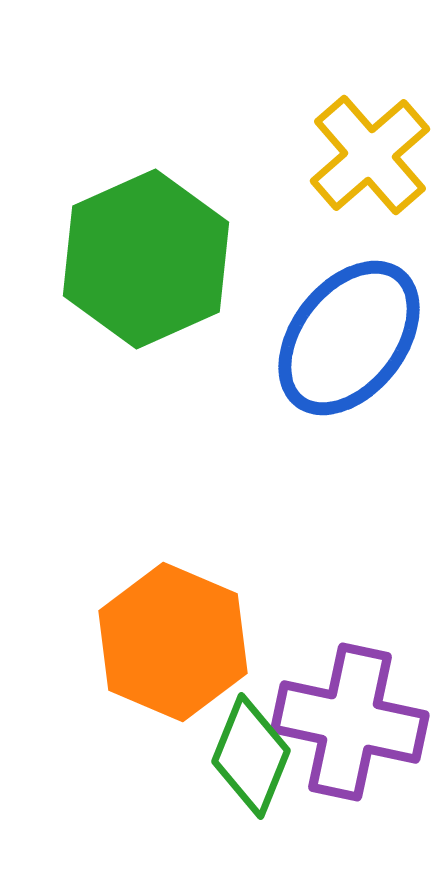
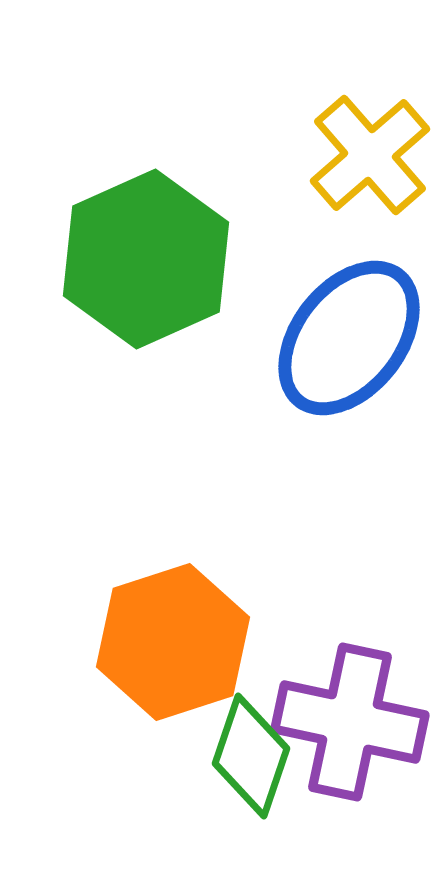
orange hexagon: rotated 19 degrees clockwise
green diamond: rotated 3 degrees counterclockwise
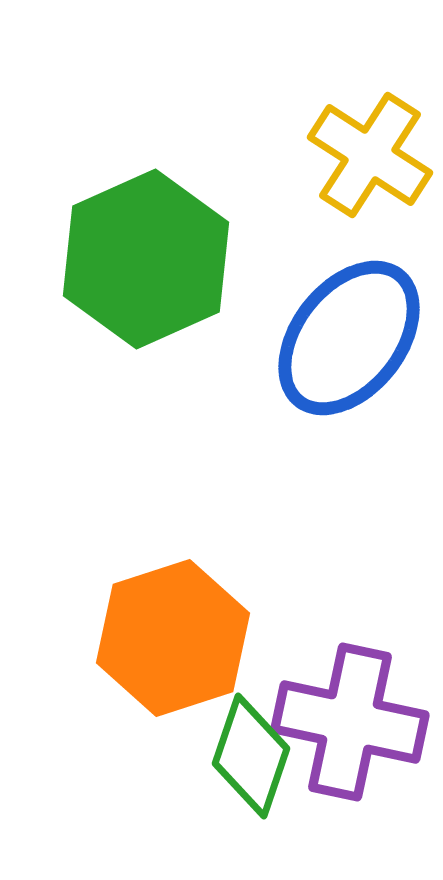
yellow cross: rotated 16 degrees counterclockwise
orange hexagon: moved 4 px up
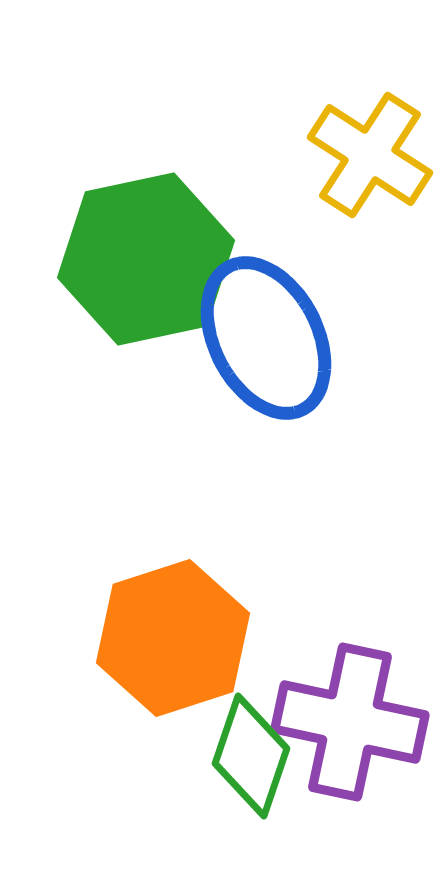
green hexagon: rotated 12 degrees clockwise
blue ellipse: moved 83 px left; rotated 65 degrees counterclockwise
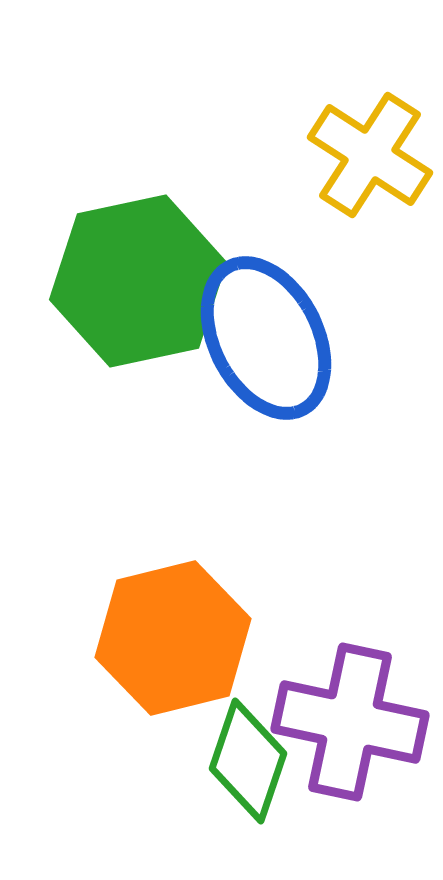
green hexagon: moved 8 px left, 22 px down
orange hexagon: rotated 4 degrees clockwise
green diamond: moved 3 px left, 5 px down
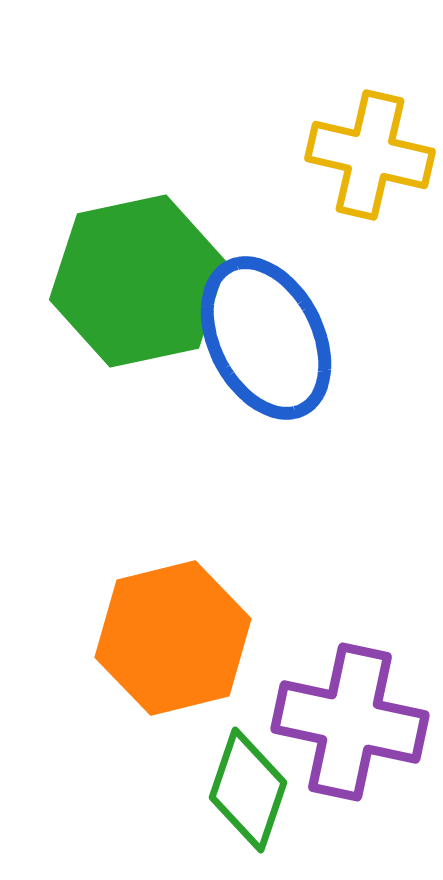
yellow cross: rotated 20 degrees counterclockwise
green diamond: moved 29 px down
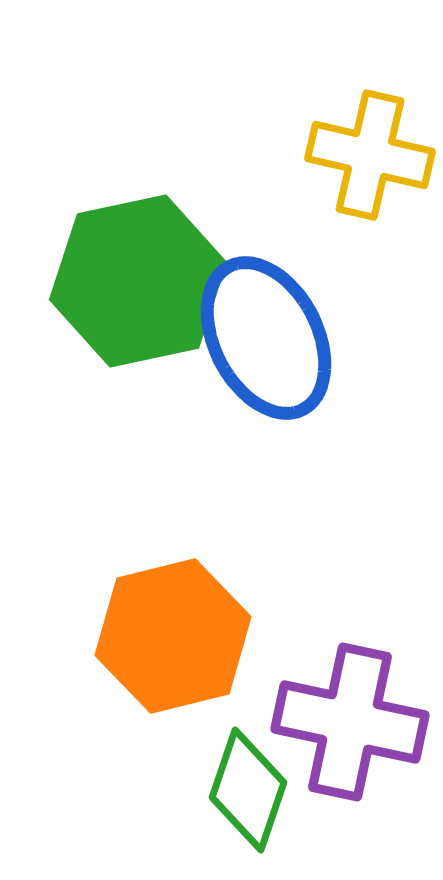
orange hexagon: moved 2 px up
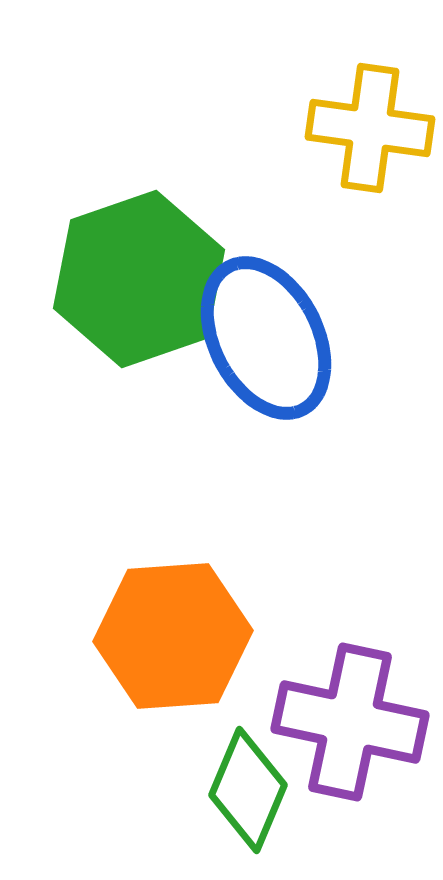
yellow cross: moved 27 px up; rotated 5 degrees counterclockwise
green hexagon: moved 1 px right, 2 px up; rotated 7 degrees counterclockwise
orange hexagon: rotated 10 degrees clockwise
green diamond: rotated 4 degrees clockwise
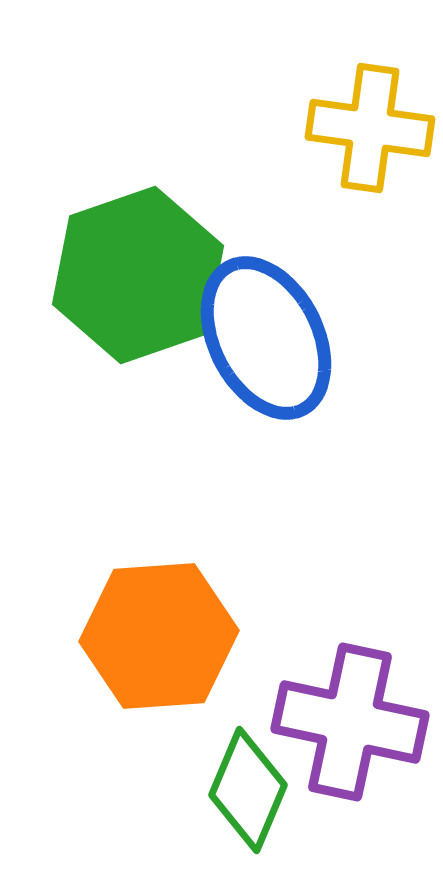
green hexagon: moved 1 px left, 4 px up
orange hexagon: moved 14 px left
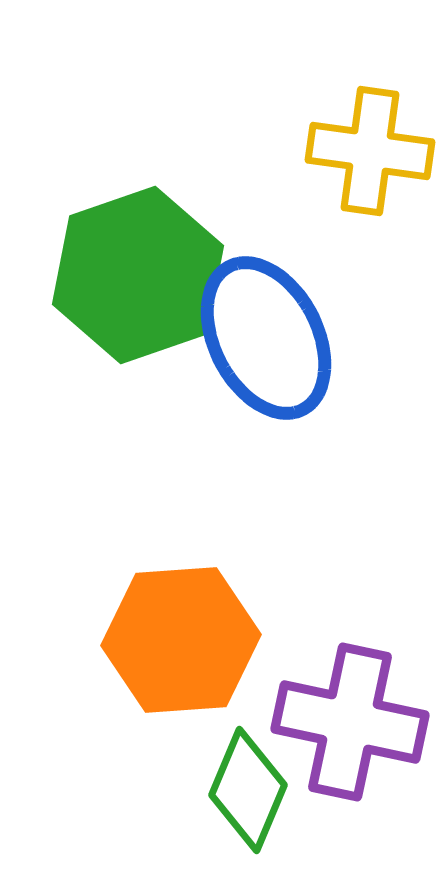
yellow cross: moved 23 px down
orange hexagon: moved 22 px right, 4 px down
